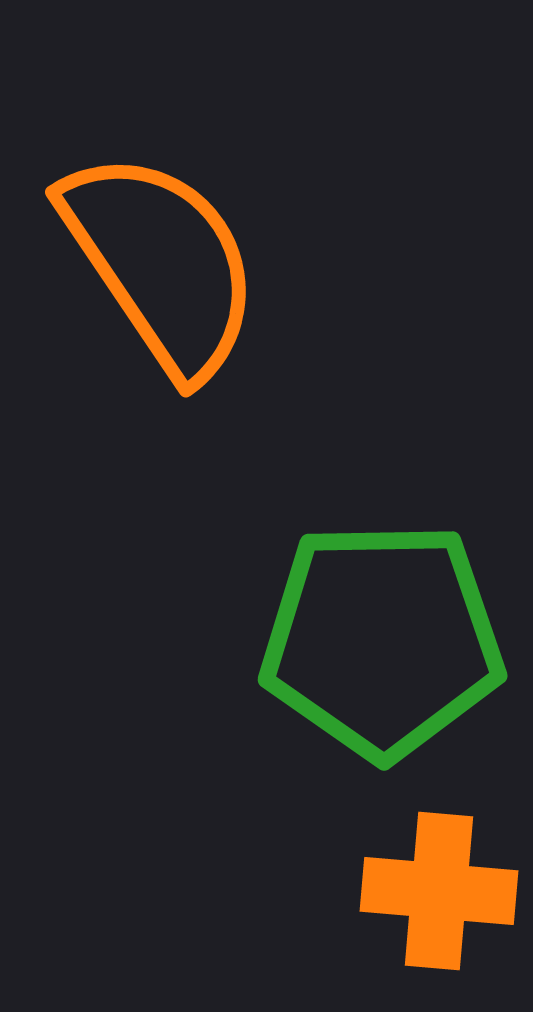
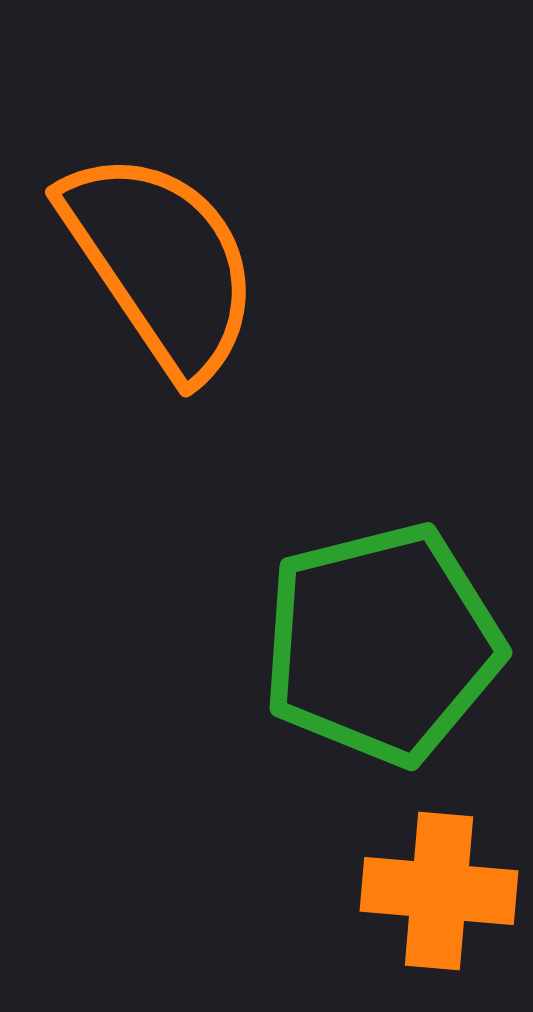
green pentagon: moved 4 px down; rotated 13 degrees counterclockwise
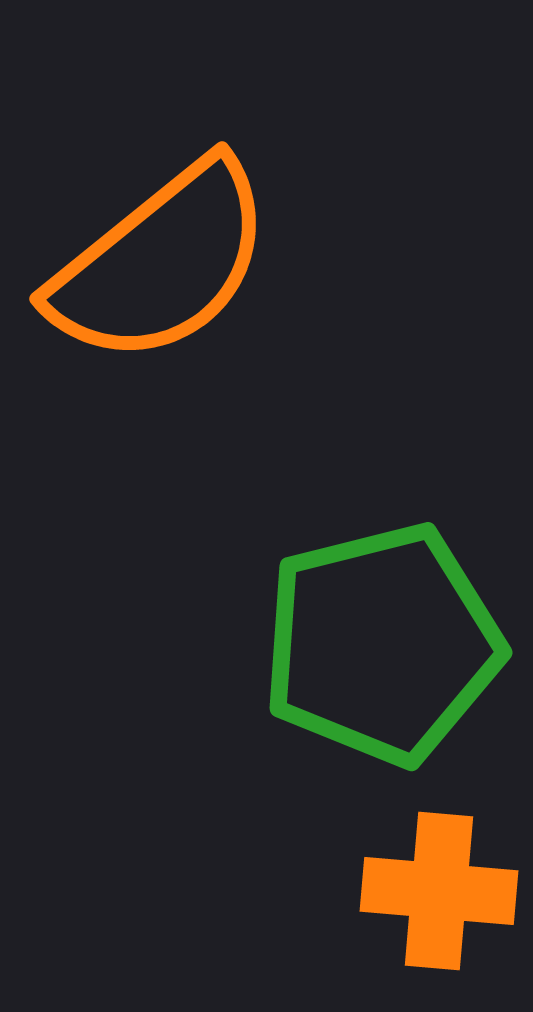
orange semicircle: rotated 85 degrees clockwise
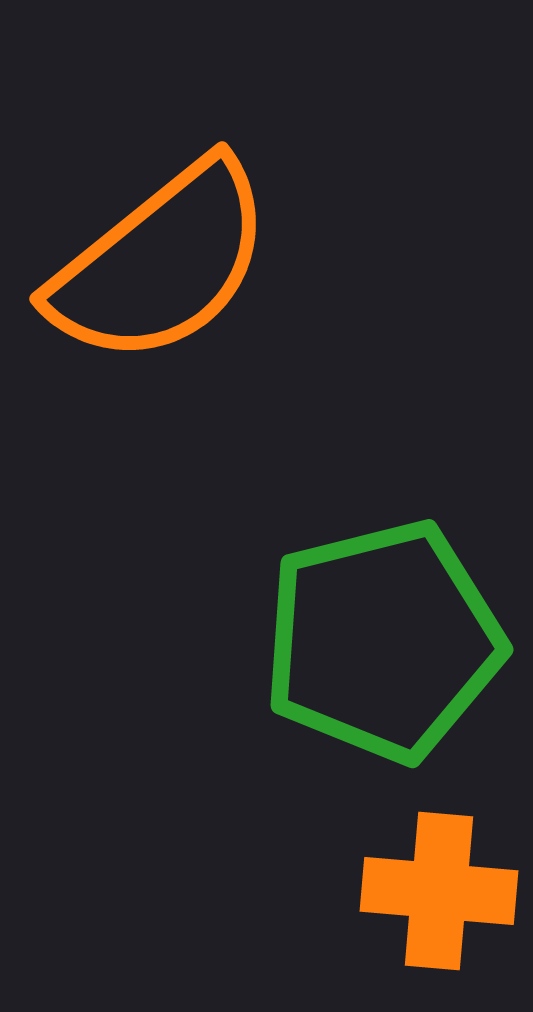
green pentagon: moved 1 px right, 3 px up
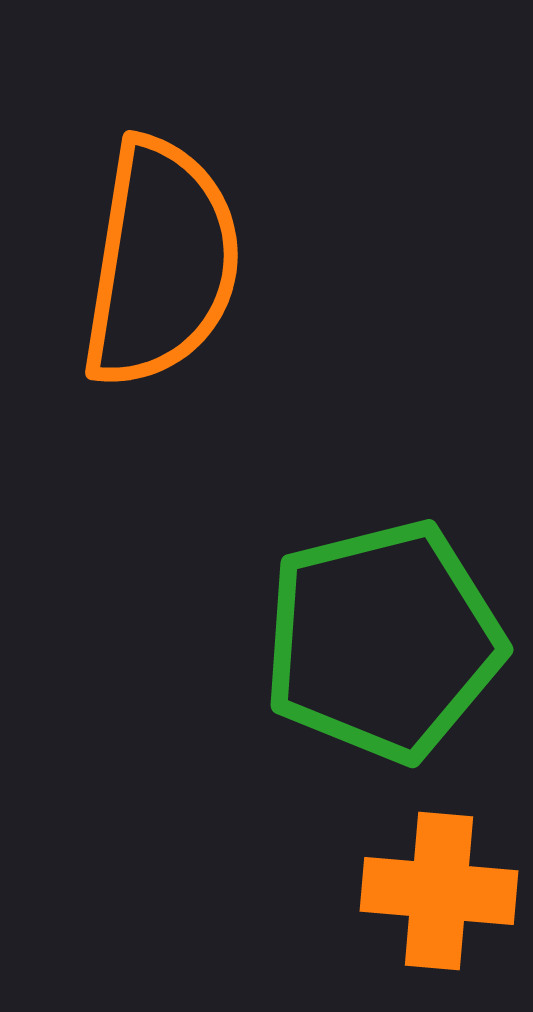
orange semicircle: rotated 42 degrees counterclockwise
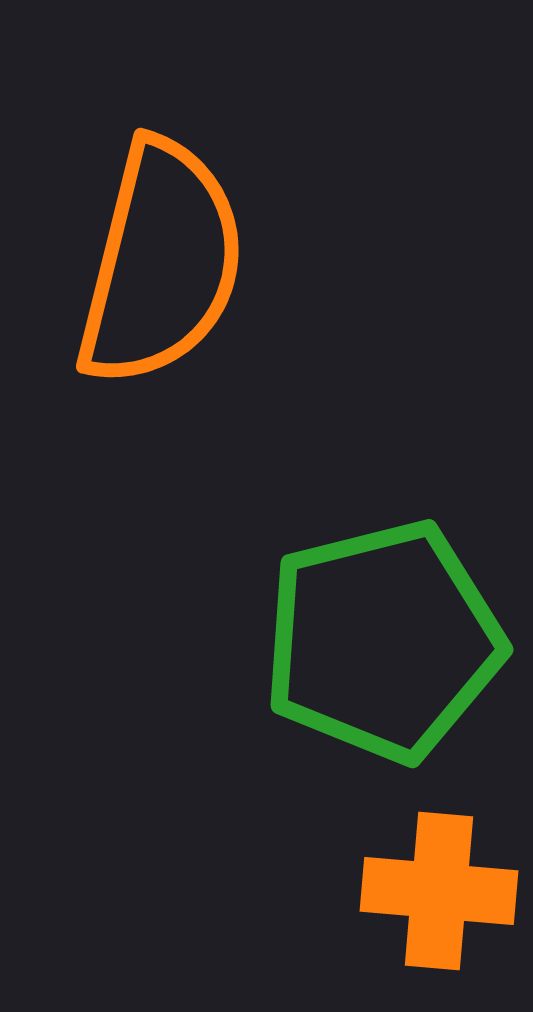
orange semicircle: rotated 5 degrees clockwise
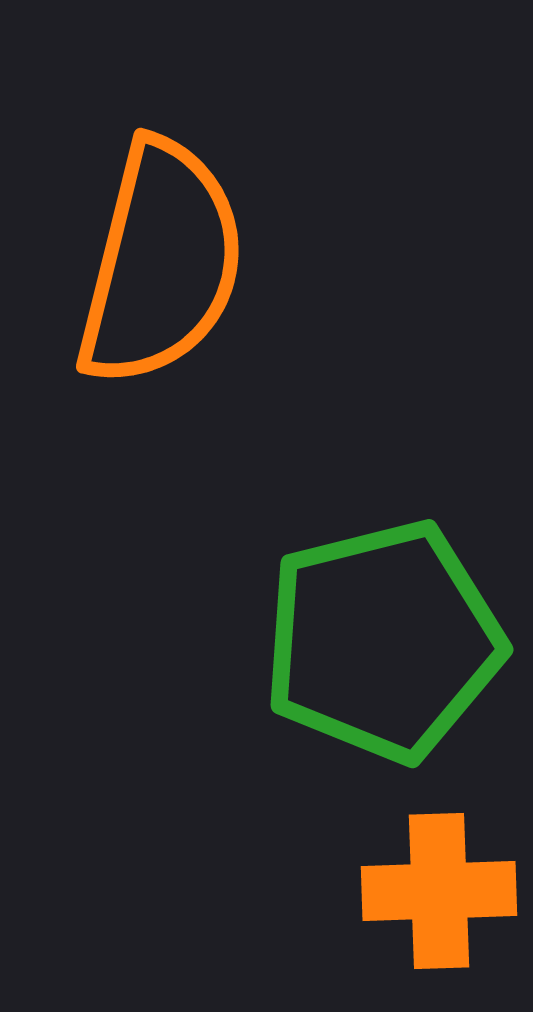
orange cross: rotated 7 degrees counterclockwise
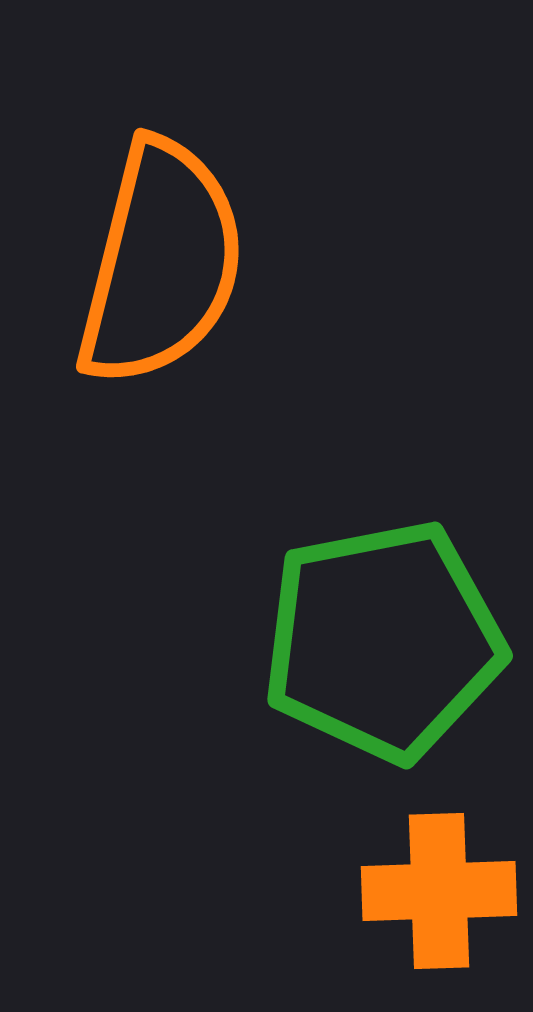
green pentagon: rotated 3 degrees clockwise
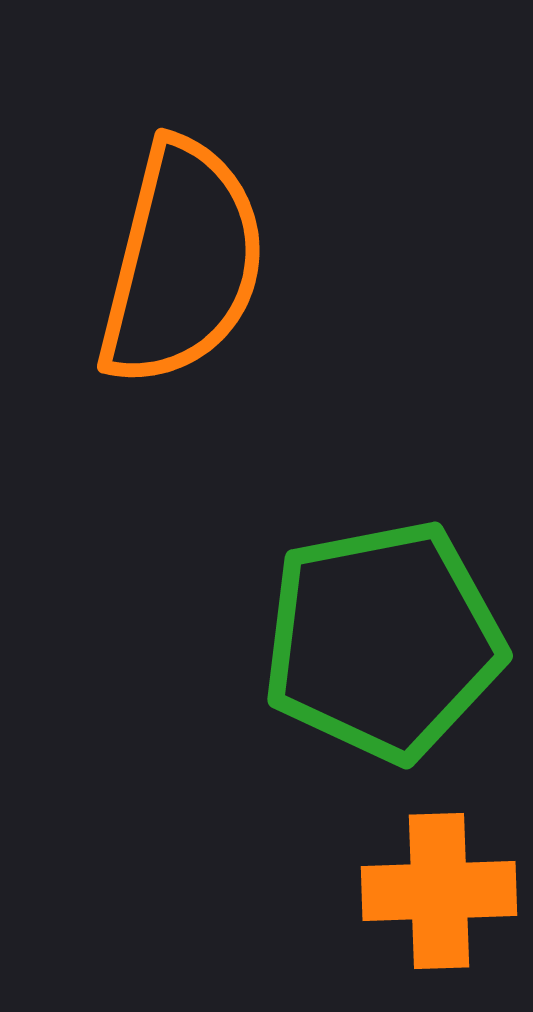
orange semicircle: moved 21 px right
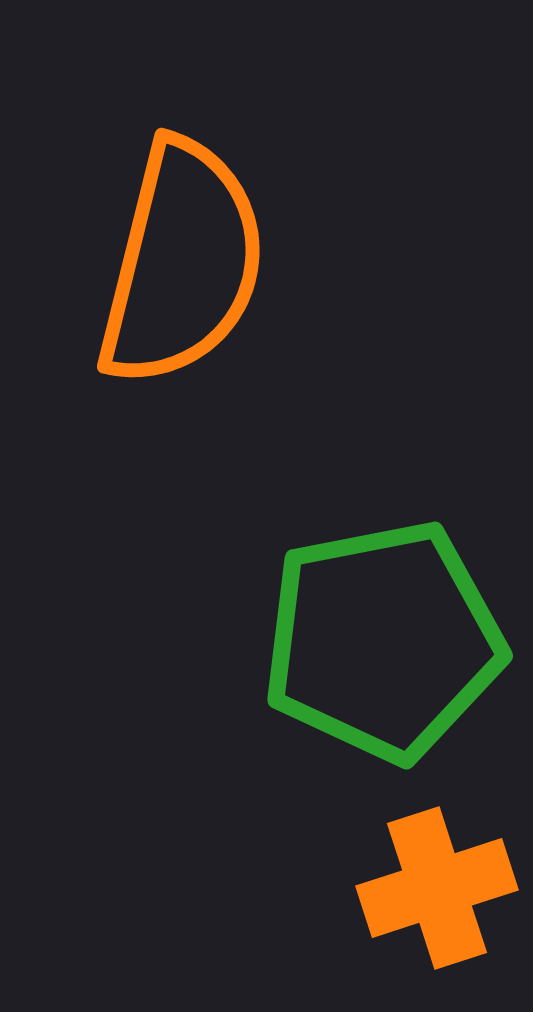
orange cross: moved 2 px left, 3 px up; rotated 16 degrees counterclockwise
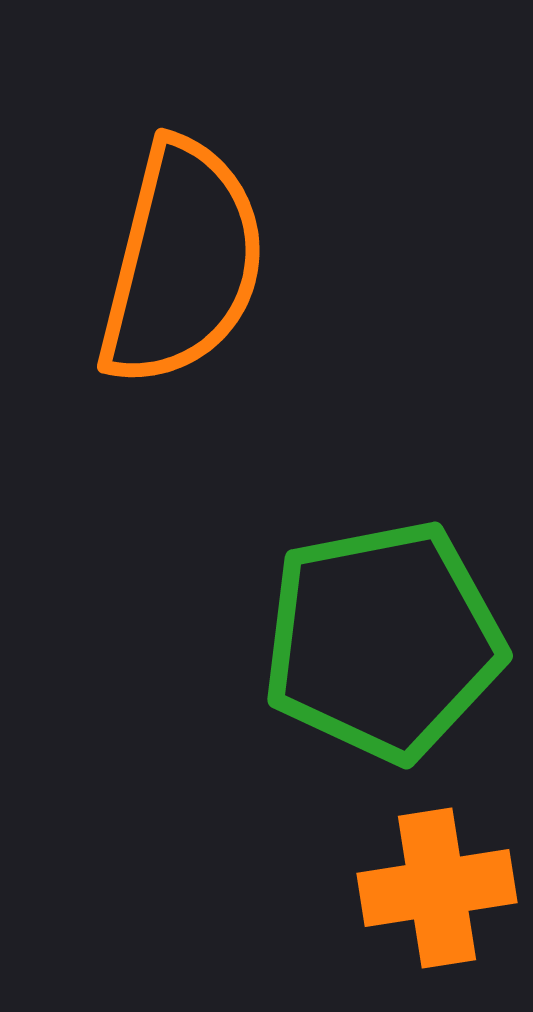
orange cross: rotated 9 degrees clockwise
